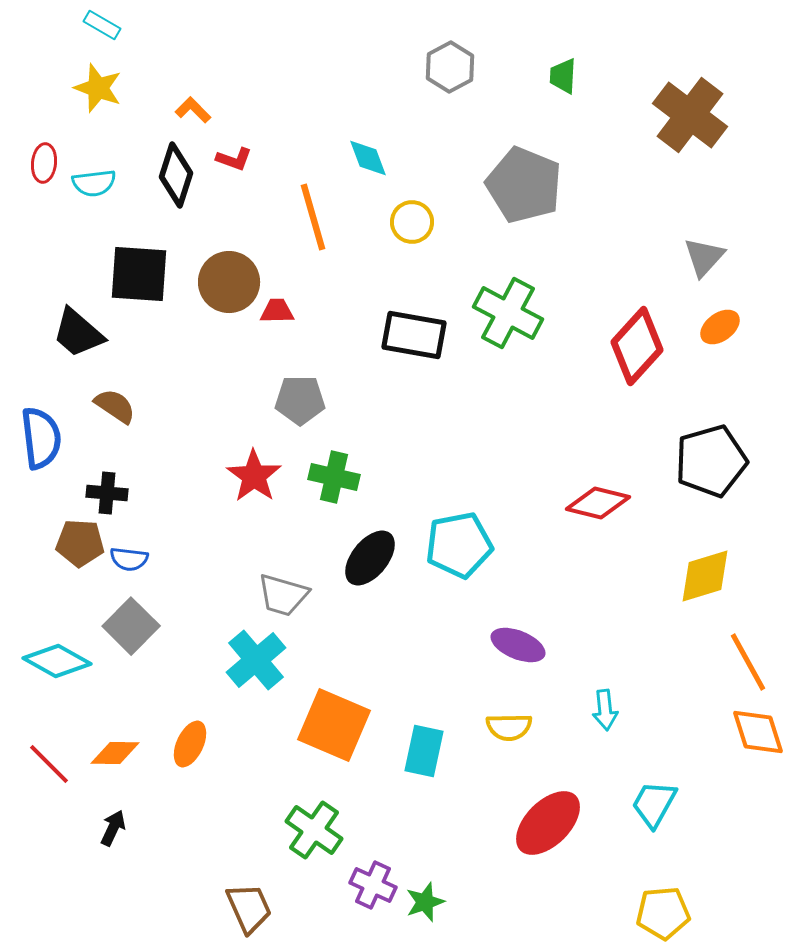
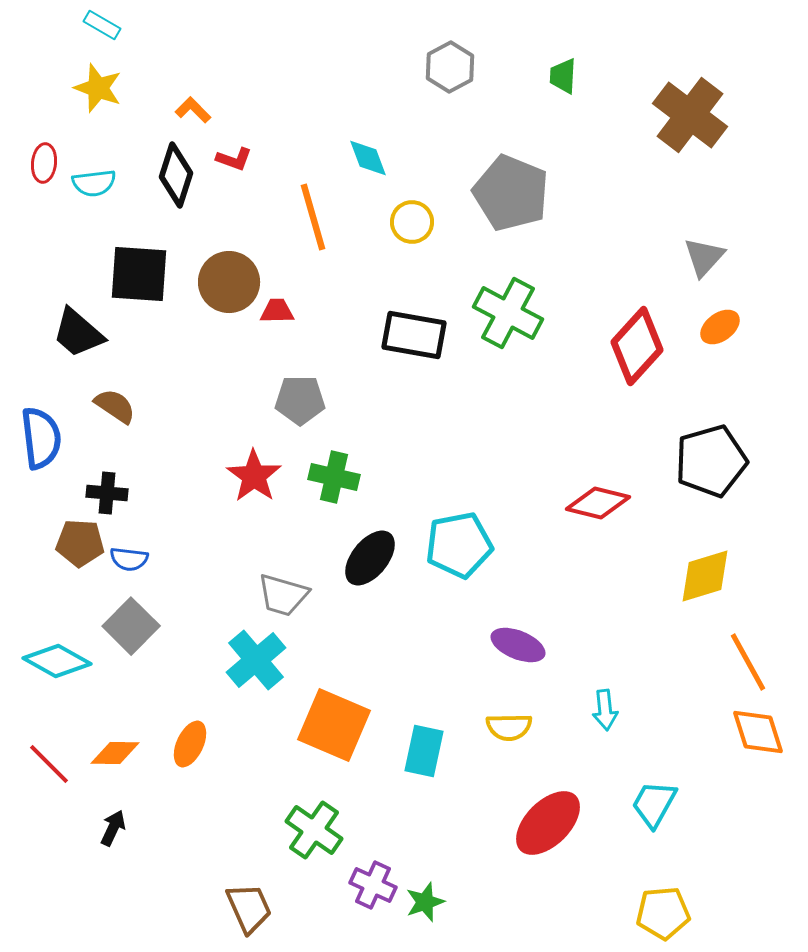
gray pentagon at (524, 185): moved 13 px left, 8 px down
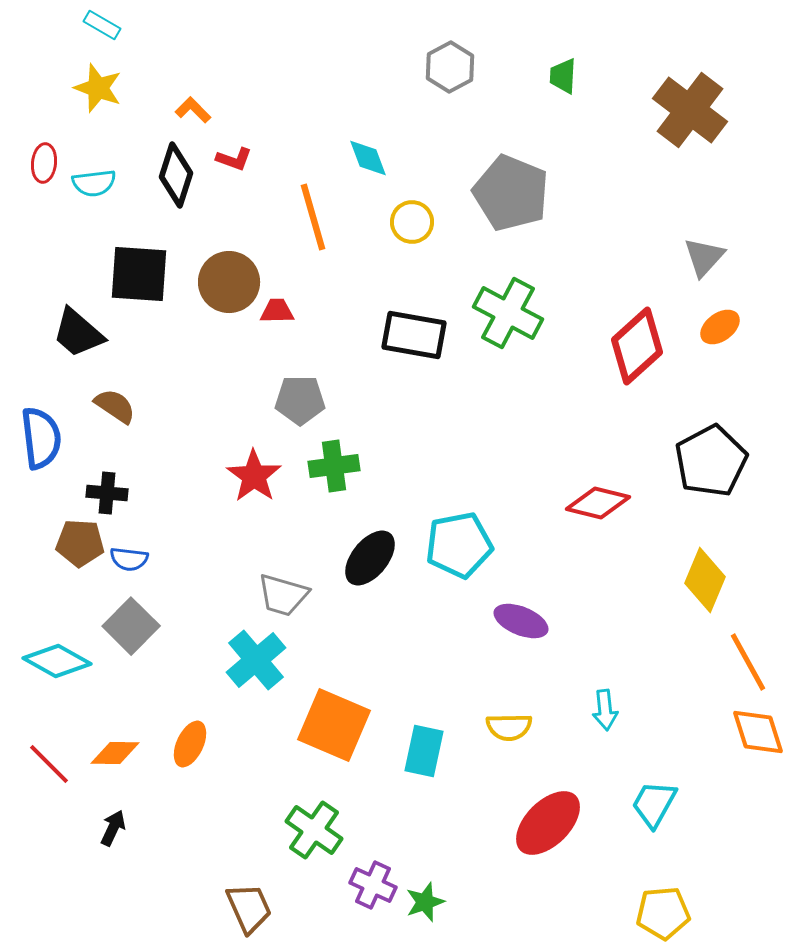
brown cross at (690, 115): moved 5 px up
red diamond at (637, 346): rotated 6 degrees clockwise
black pentagon at (711, 461): rotated 12 degrees counterclockwise
green cross at (334, 477): moved 11 px up; rotated 21 degrees counterclockwise
yellow diamond at (705, 576): moved 4 px down; rotated 50 degrees counterclockwise
purple ellipse at (518, 645): moved 3 px right, 24 px up
